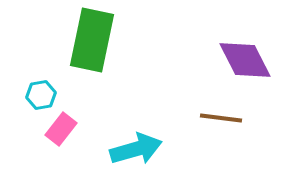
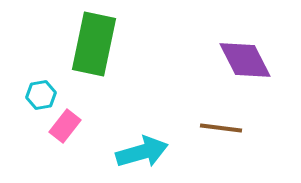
green rectangle: moved 2 px right, 4 px down
brown line: moved 10 px down
pink rectangle: moved 4 px right, 3 px up
cyan arrow: moved 6 px right, 3 px down
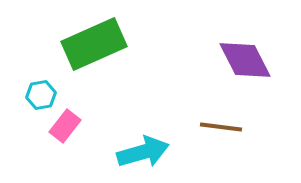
green rectangle: rotated 54 degrees clockwise
brown line: moved 1 px up
cyan arrow: moved 1 px right
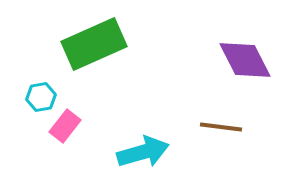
cyan hexagon: moved 2 px down
